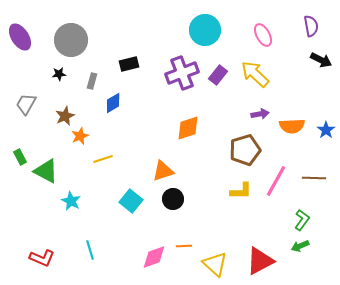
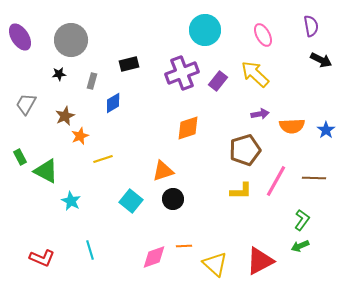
purple rectangle: moved 6 px down
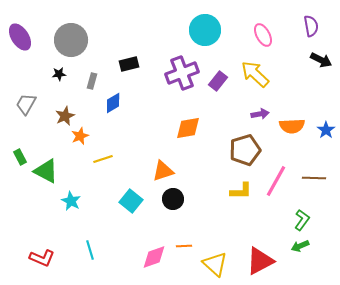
orange diamond: rotated 8 degrees clockwise
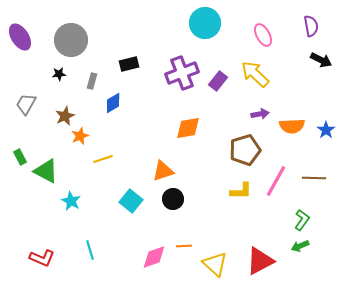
cyan circle: moved 7 px up
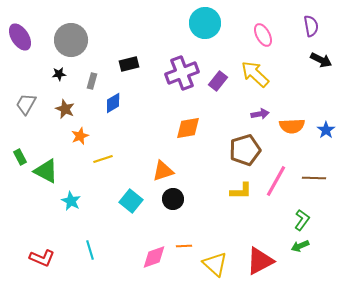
brown star: moved 7 px up; rotated 24 degrees counterclockwise
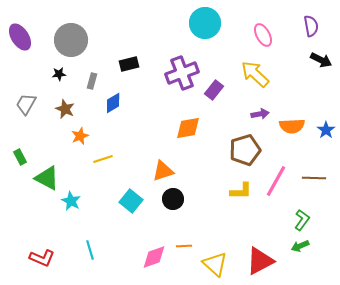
purple rectangle: moved 4 px left, 9 px down
green triangle: moved 1 px right, 7 px down
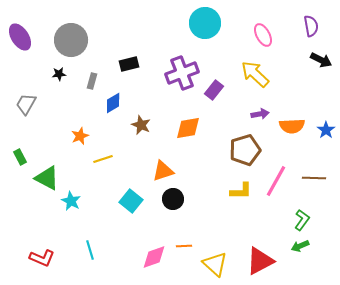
brown star: moved 76 px right, 16 px down
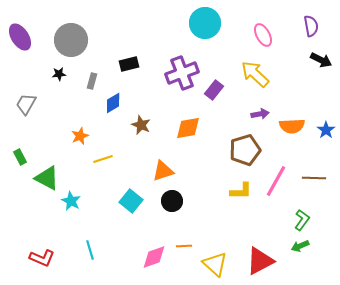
black circle: moved 1 px left, 2 px down
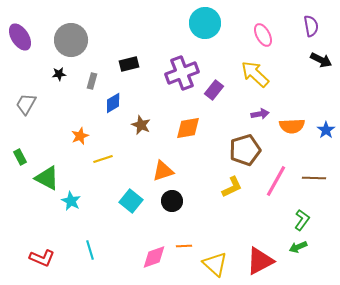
yellow L-shape: moved 9 px left, 4 px up; rotated 25 degrees counterclockwise
green arrow: moved 2 px left, 1 px down
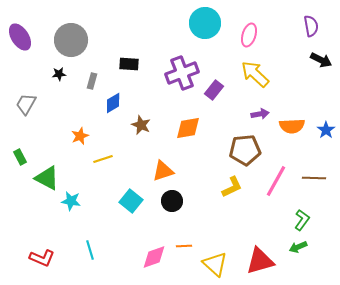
pink ellipse: moved 14 px left; rotated 45 degrees clockwise
black rectangle: rotated 18 degrees clockwise
brown pentagon: rotated 12 degrees clockwise
cyan star: rotated 18 degrees counterclockwise
red triangle: rotated 12 degrees clockwise
